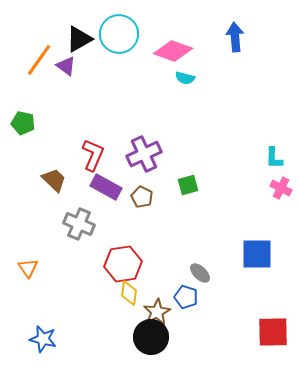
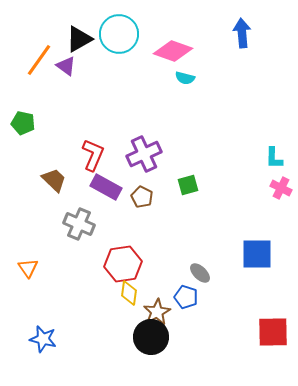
blue arrow: moved 7 px right, 4 px up
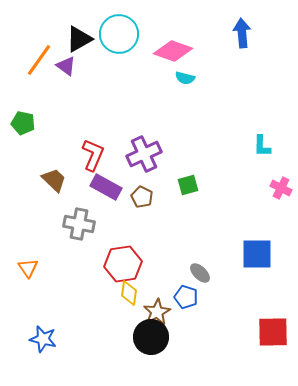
cyan L-shape: moved 12 px left, 12 px up
gray cross: rotated 12 degrees counterclockwise
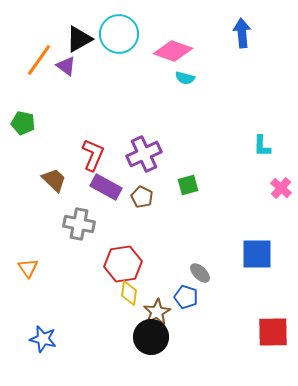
pink cross: rotated 15 degrees clockwise
